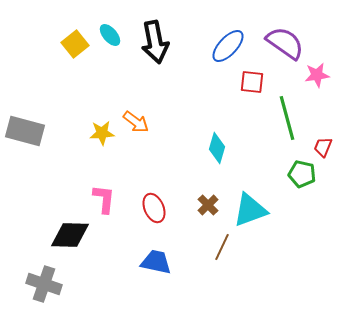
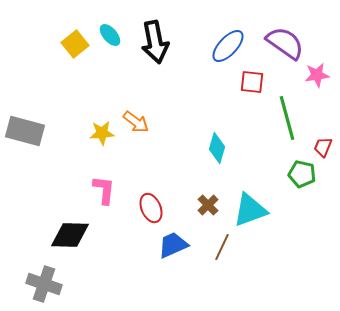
pink L-shape: moved 9 px up
red ellipse: moved 3 px left
blue trapezoid: moved 17 px right, 17 px up; rotated 36 degrees counterclockwise
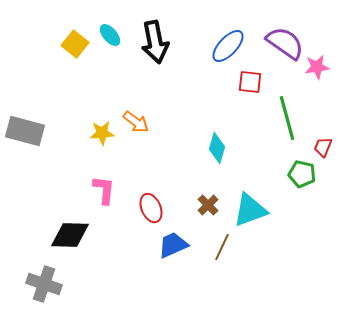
yellow square: rotated 12 degrees counterclockwise
pink star: moved 8 px up
red square: moved 2 px left
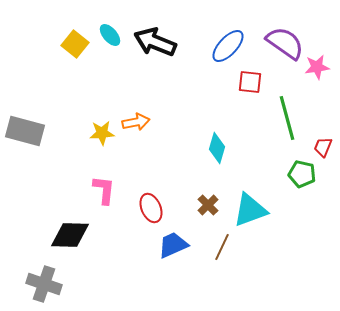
black arrow: rotated 123 degrees clockwise
orange arrow: rotated 48 degrees counterclockwise
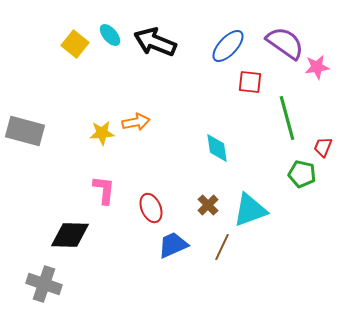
cyan diamond: rotated 24 degrees counterclockwise
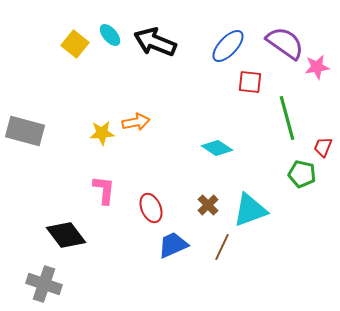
cyan diamond: rotated 48 degrees counterclockwise
black diamond: moved 4 px left; rotated 51 degrees clockwise
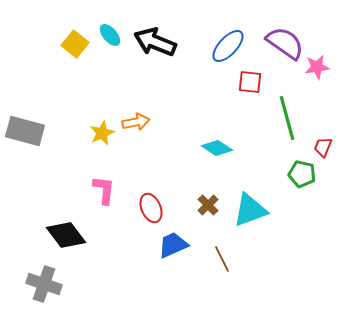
yellow star: rotated 20 degrees counterclockwise
brown line: moved 12 px down; rotated 52 degrees counterclockwise
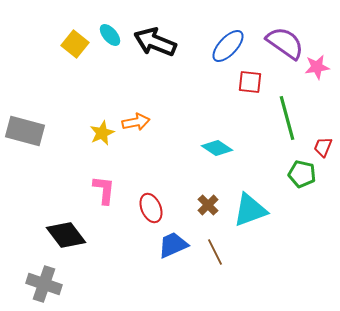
brown line: moved 7 px left, 7 px up
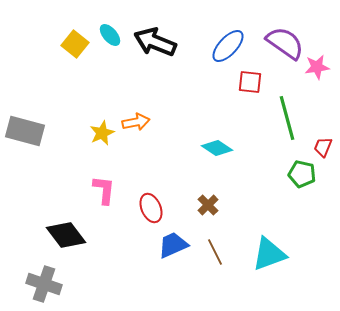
cyan triangle: moved 19 px right, 44 px down
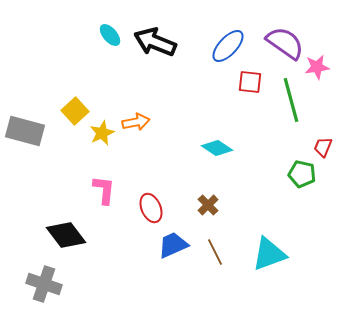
yellow square: moved 67 px down; rotated 8 degrees clockwise
green line: moved 4 px right, 18 px up
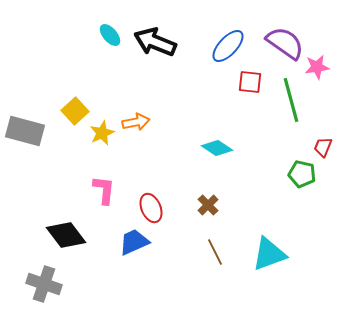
blue trapezoid: moved 39 px left, 3 px up
